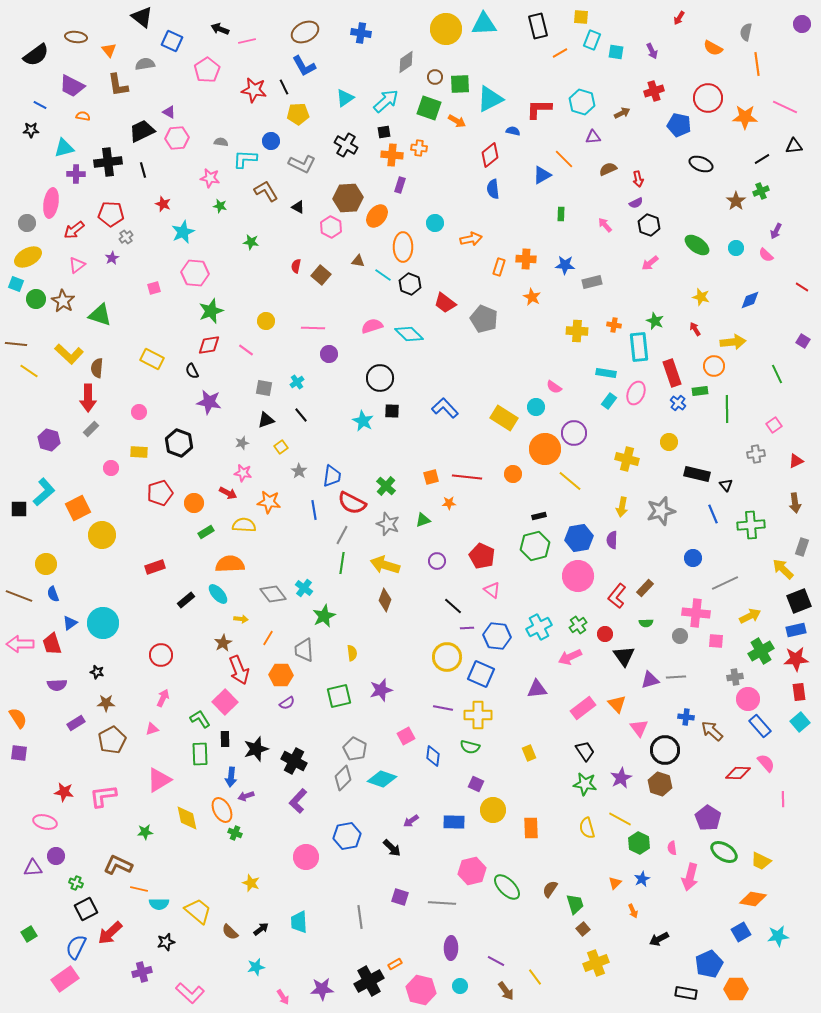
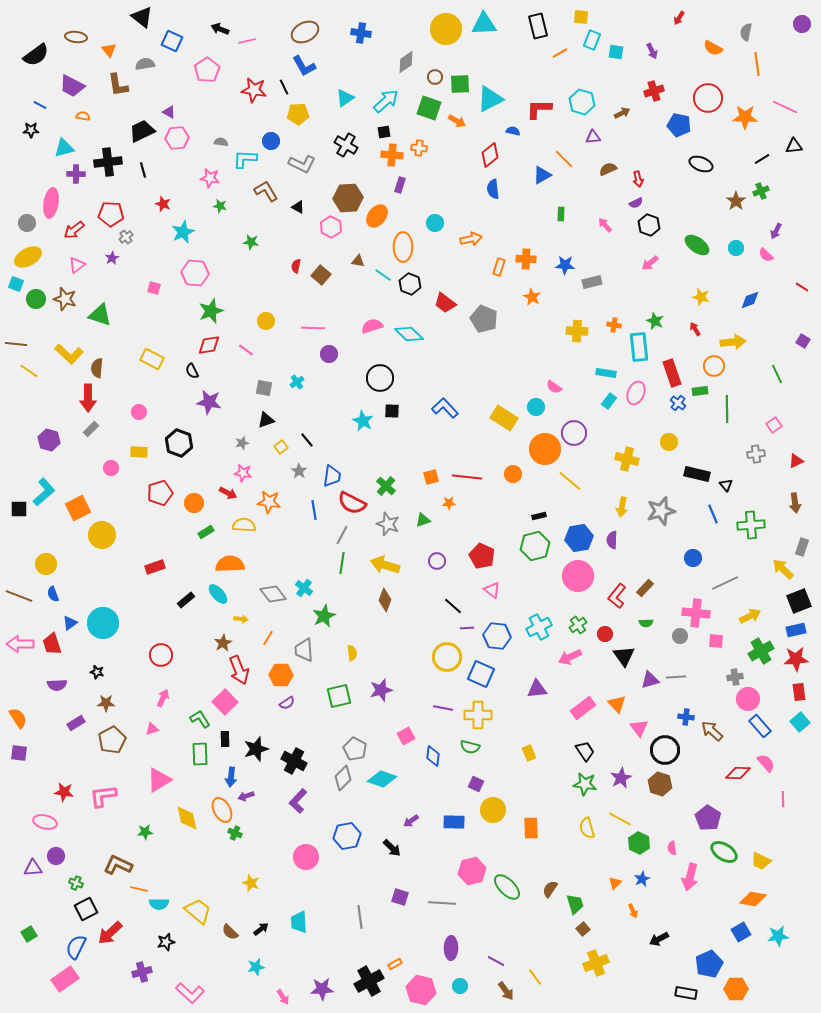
pink square at (154, 288): rotated 32 degrees clockwise
brown star at (63, 301): moved 2 px right, 2 px up; rotated 15 degrees counterclockwise
black line at (301, 415): moved 6 px right, 25 px down
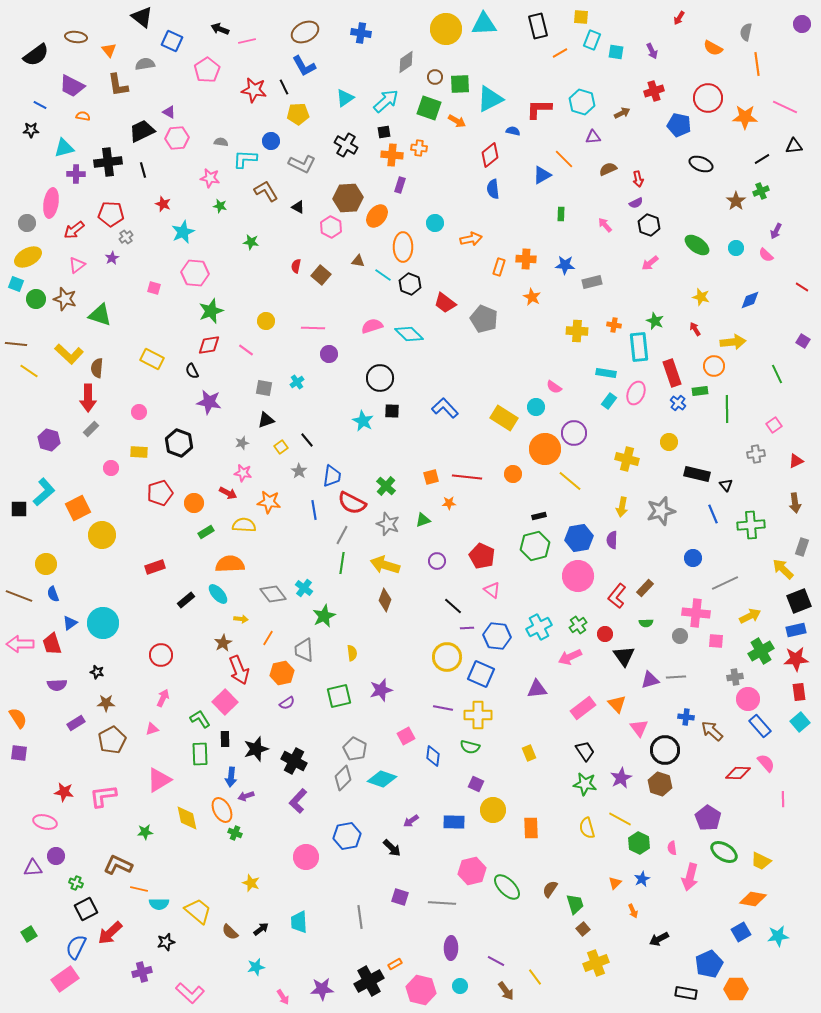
orange hexagon at (281, 675): moved 1 px right, 2 px up; rotated 15 degrees counterclockwise
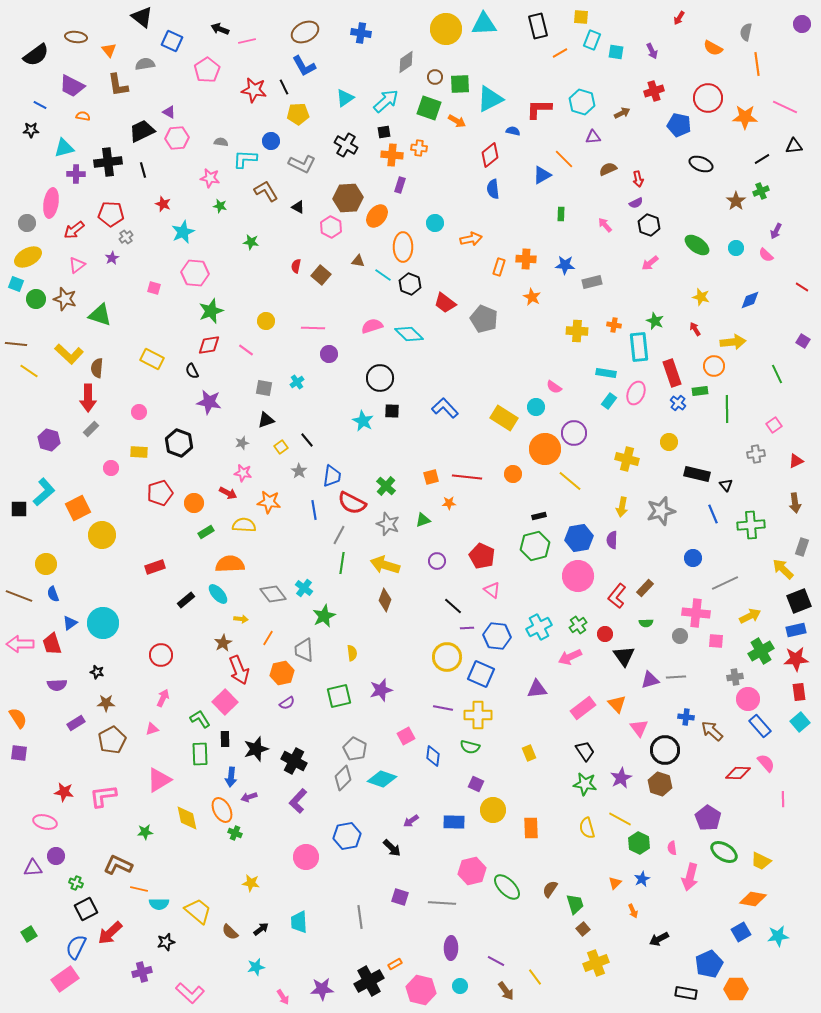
gray line at (342, 535): moved 3 px left
purple arrow at (246, 796): moved 3 px right, 1 px down
yellow star at (251, 883): rotated 12 degrees counterclockwise
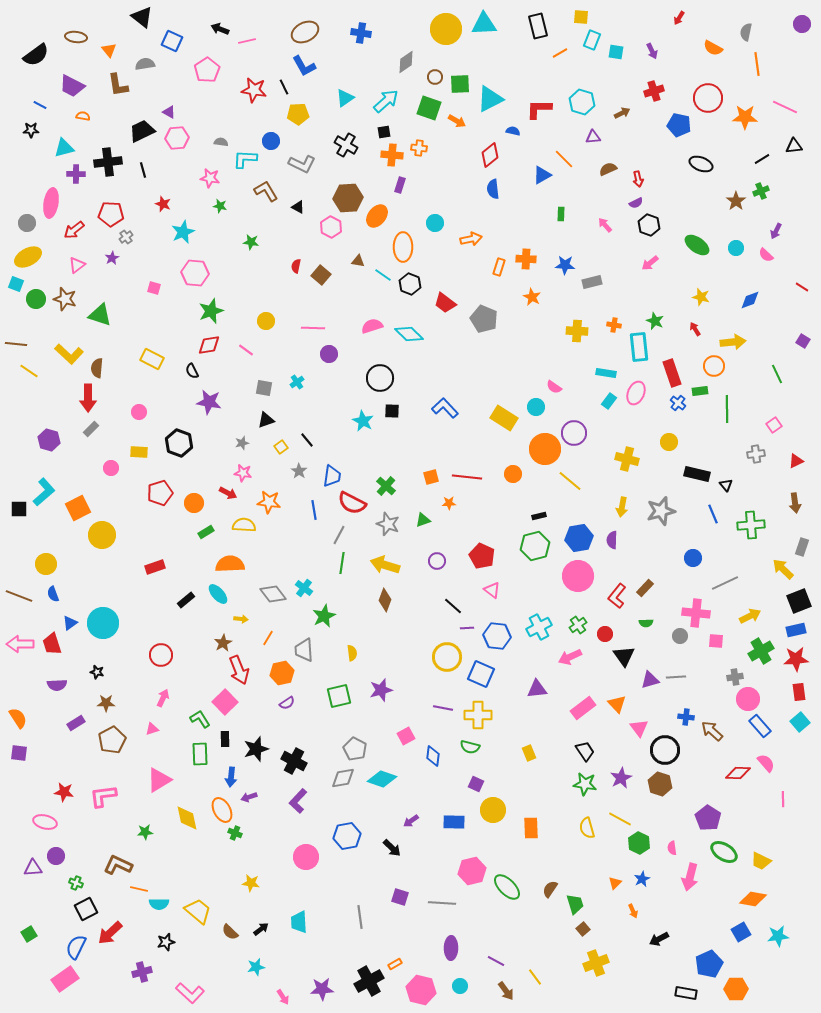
gray diamond at (343, 778): rotated 35 degrees clockwise
